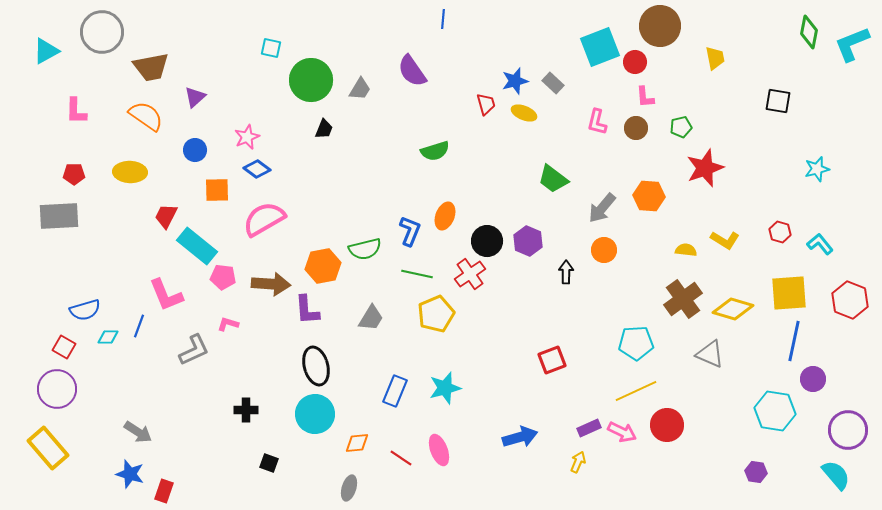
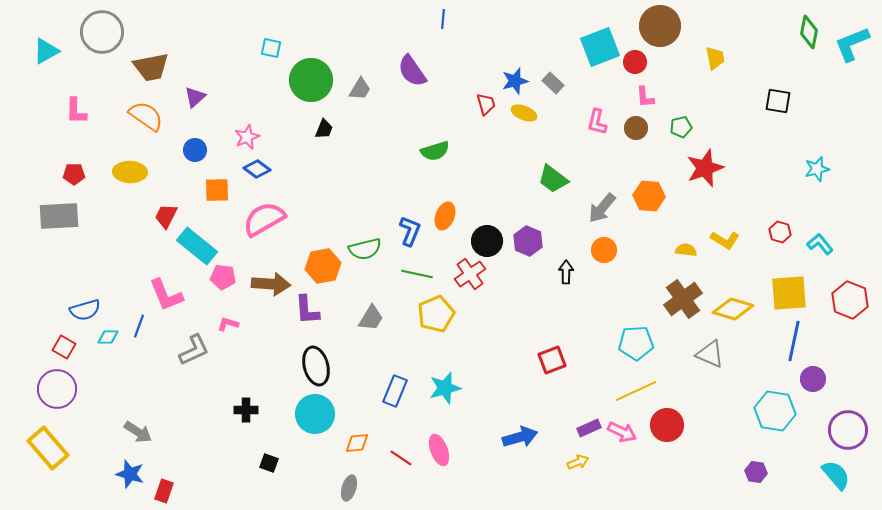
yellow arrow at (578, 462): rotated 45 degrees clockwise
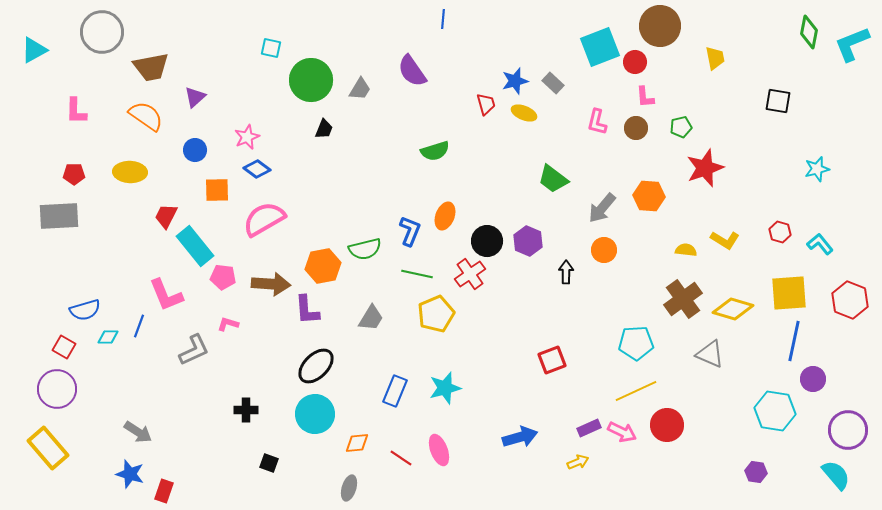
cyan triangle at (46, 51): moved 12 px left, 1 px up
cyan rectangle at (197, 246): moved 2 px left; rotated 12 degrees clockwise
black ellipse at (316, 366): rotated 60 degrees clockwise
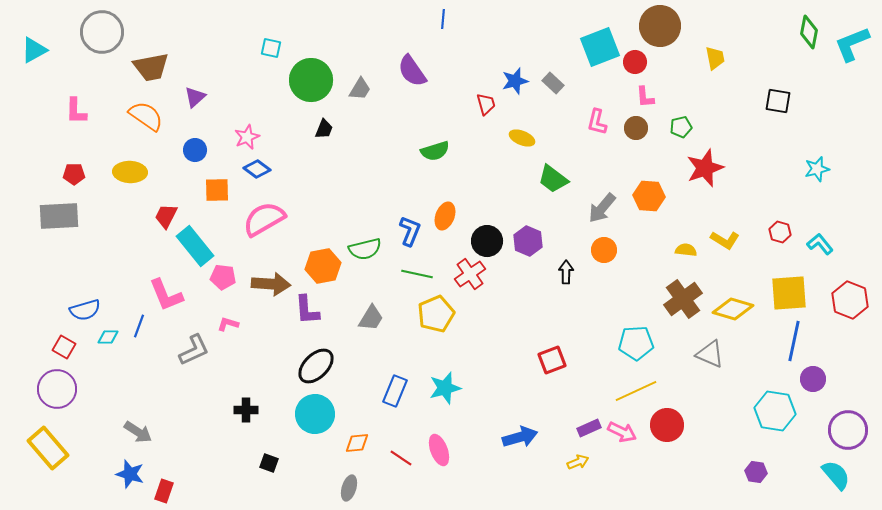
yellow ellipse at (524, 113): moved 2 px left, 25 px down
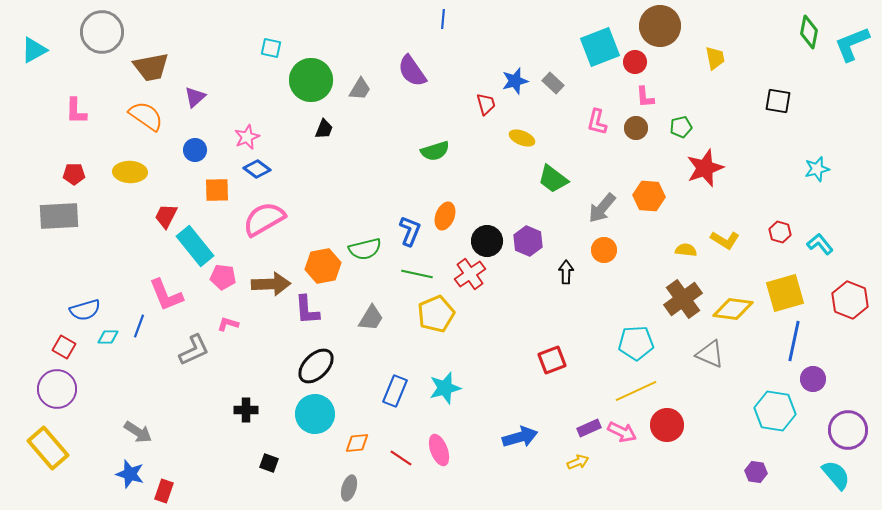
brown arrow at (271, 284): rotated 6 degrees counterclockwise
yellow square at (789, 293): moved 4 px left; rotated 12 degrees counterclockwise
yellow diamond at (733, 309): rotated 9 degrees counterclockwise
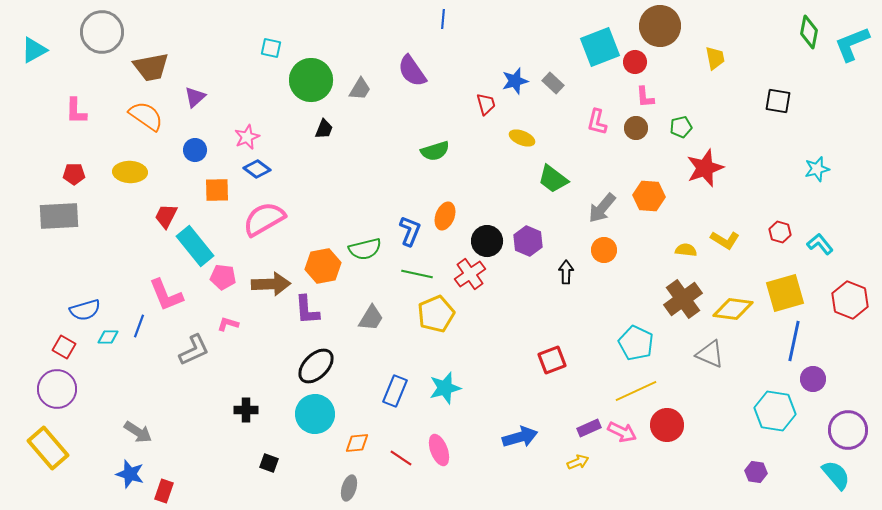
cyan pentagon at (636, 343): rotated 28 degrees clockwise
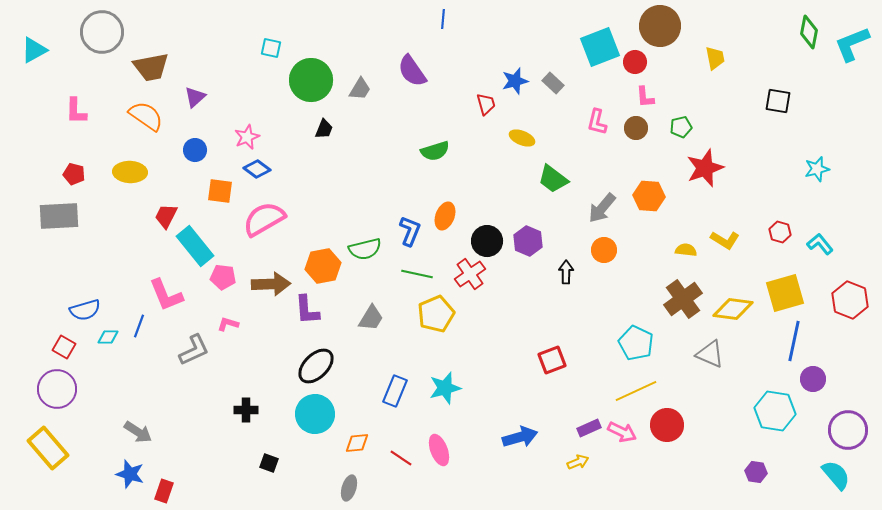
red pentagon at (74, 174): rotated 15 degrees clockwise
orange square at (217, 190): moved 3 px right, 1 px down; rotated 8 degrees clockwise
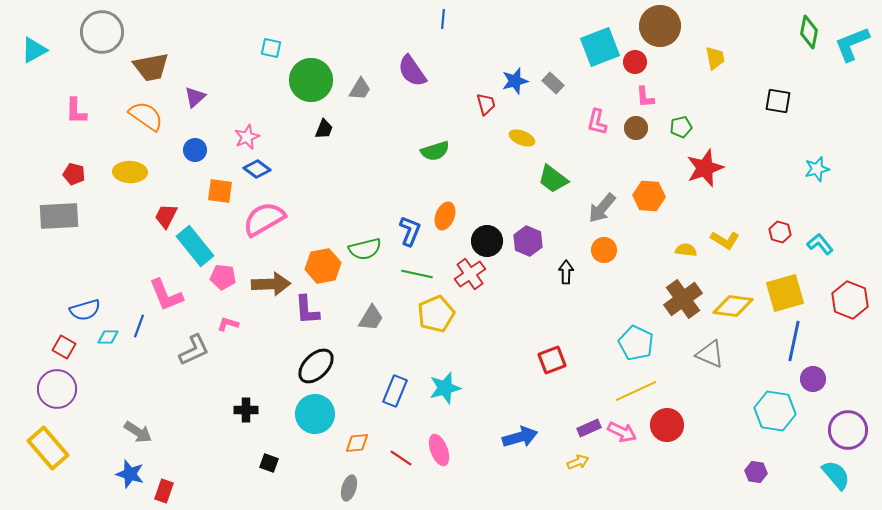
yellow diamond at (733, 309): moved 3 px up
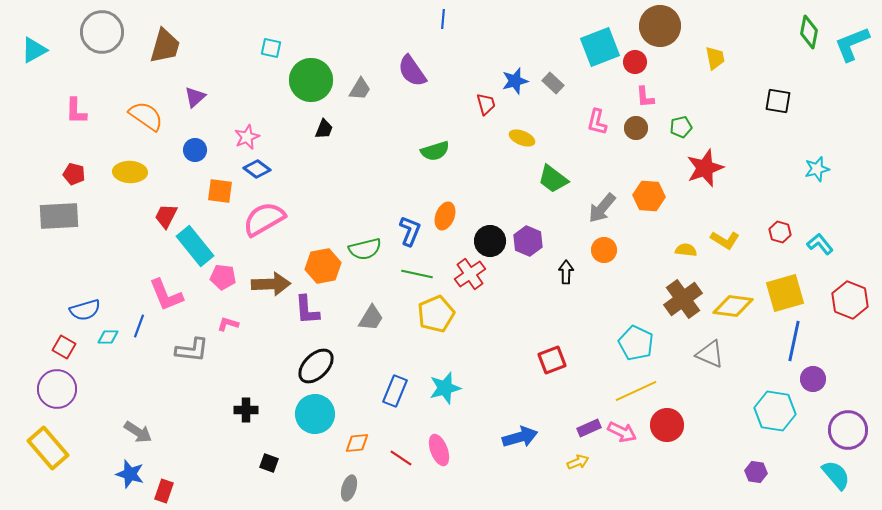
brown trapezoid at (151, 67): moved 14 px right, 21 px up; rotated 63 degrees counterclockwise
black circle at (487, 241): moved 3 px right
gray L-shape at (194, 350): moved 2 px left; rotated 32 degrees clockwise
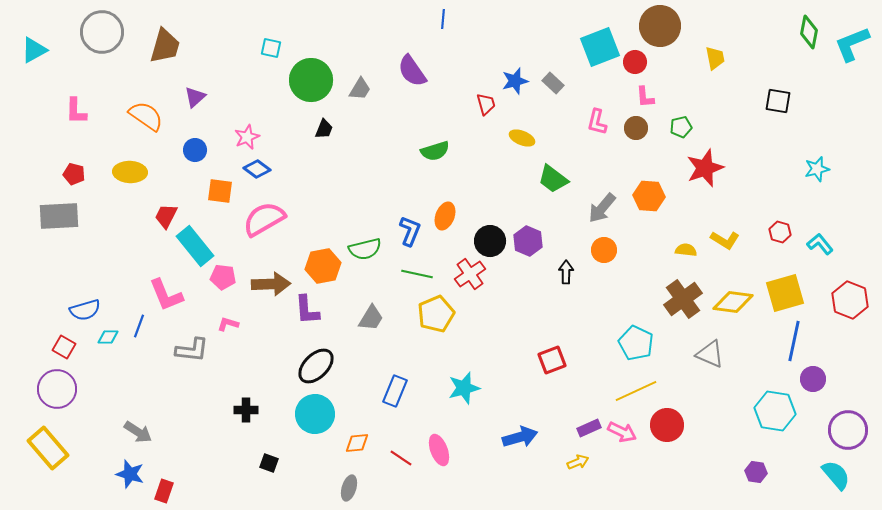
yellow diamond at (733, 306): moved 4 px up
cyan star at (445, 388): moved 19 px right
